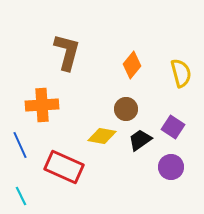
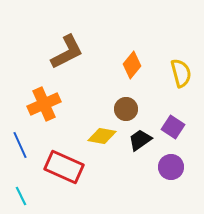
brown L-shape: rotated 48 degrees clockwise
orange cross: moved 2 px right, 1 px up; rotated 20 degrees counterclockwise
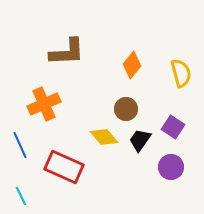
brown L-shape: rotated 24 degrees clockwise
yellow diamond: moved 2 px right, 1 px down; rotated 40 degrees clockwise
black trapezoid: rotated 20 degrees counterclockwise
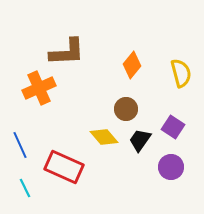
orange cross: moved 5 px left, 16 px up
cyan line: moved 4 px right, 8 px up
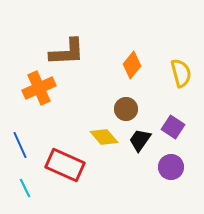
red rectangle: moved 1 px right, 2 px up
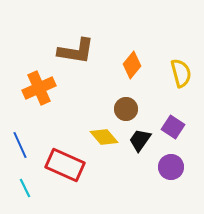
brown L-shape: moved 9 px right, 1 px up; rotated 12 degrees clockwise
